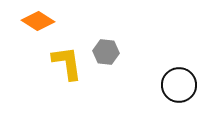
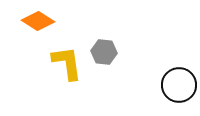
gray hexagon: moved 2 px left
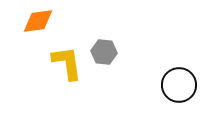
orange diamond: rotated 40 degrees counterclockwise
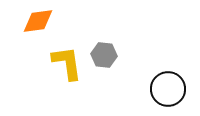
gray hexagon: moved 3 px down
black circle: moved 11 px left, 4 px down
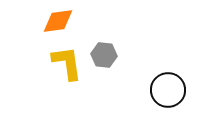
orange diamond: moved 20 px right
black circle: moved 1 px down
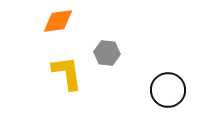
gray hexagon: moved 3 px right, 2 px up
yellow L-shape: moved 10 px down
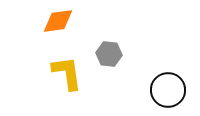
gray hexagon: moved 2 px right, 1 px down
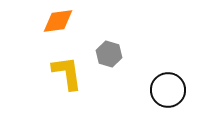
gray hexagon: rotated 10 degrees clockwise
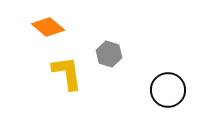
orange diamond: moved 10 px left, 6 px down; rotated 48 degrees clockwise
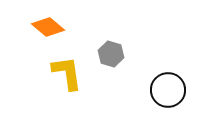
gray hexagon: moved 2 px right
